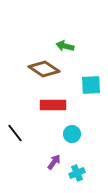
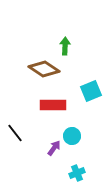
green arrow: rotated 78 degrees clockwise
cyan square: moved 6 px down; rotated 20 degrees counterclockwise
cyan circle: moved 2 px down
purple arrow: moved 14 px up
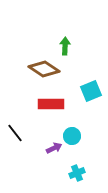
red rectangle: moved 2 px left, 1 px up
purple arrow: rotated 28 degrees clockwise
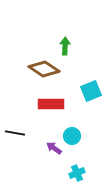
black line: rotated 42 degrees counterclockwise
purple arrow: rotated 119 degrees counterclockwise
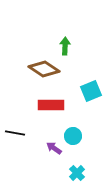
red rectangle: moved 1 px down
cyan circle: moved 1 px right
cyan cross: rotated 21 degrees counterclockwise
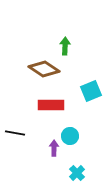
cyan circle: moved 3 px left
purple arrow: rotated 56 degrees clockwise
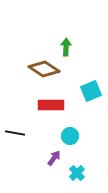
green arrow: moved 1 px right, 1 px down
purple arrow: moved 10 px down; rotated 35 degrees clockwise
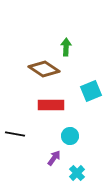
black line: moved 1 px down
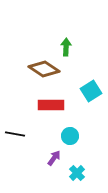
cyan square: rotated 10 degrees counterclockwise
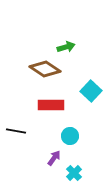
green arrow: rotated 72 degrees clockwise
brown diamond: moved 1 px right
cyan square: rotated 15 degrees counterclockwise
black line: moved 1 px right, 3 px up
cyan cross: moved 3 px left
